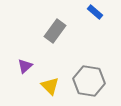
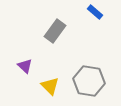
purple triangle: rotated 35 degrees counterclockwise
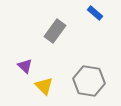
blue rectangle: moved 1 px down
yellow triangle: moved 6 px left
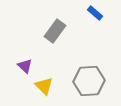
gray hexagon: rotated 12 degrees counterclockwise
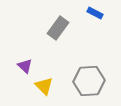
blue rectangle: rotated 14 degrees counterclockwise
gray rectangle: moved 3 px right, 3 px up
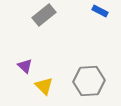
blue rectangle: moved 5 px right, 2 px up
gray rectangle: moved 14 px left, 13 px up; rotated 15 degrees clockwise
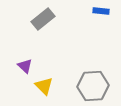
blue rectangle: moved 1 px right; rotated 21 degrees counterclockwise
gray rectangle: moved 1 px left, 4 px down
gray hexagon: moved 4 px right, 5 px down
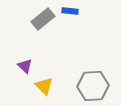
blue rectangle: moved 31 px left
